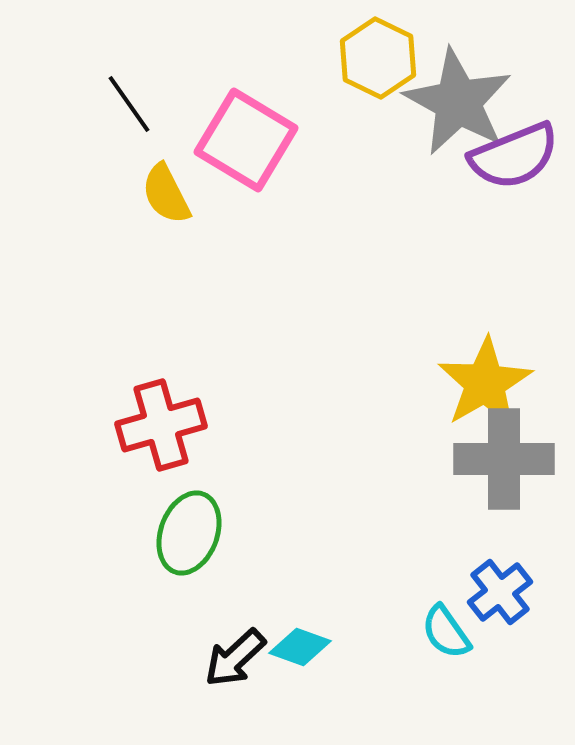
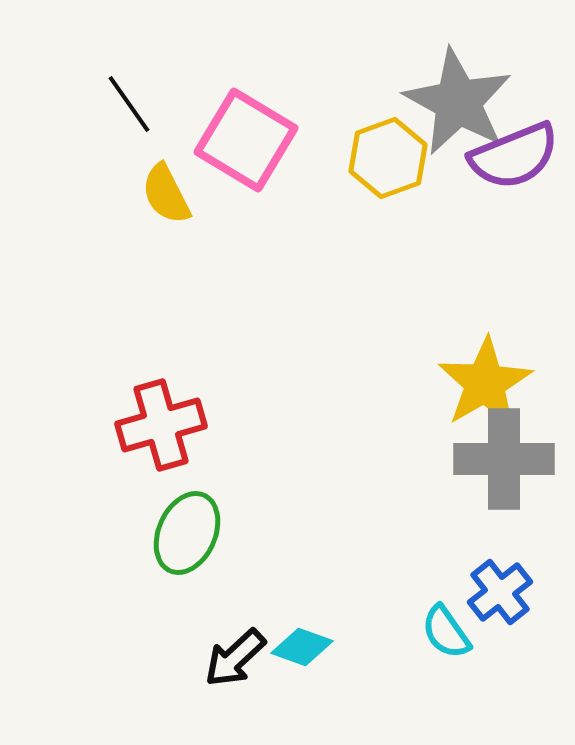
yellow hexagon: moved 10 px right, 100 px down; rotated 14 degrees clockwise
green ellipse: moved 2 px left; rotated 4 degrees clockwise
cyan diamond: moved 2 px right
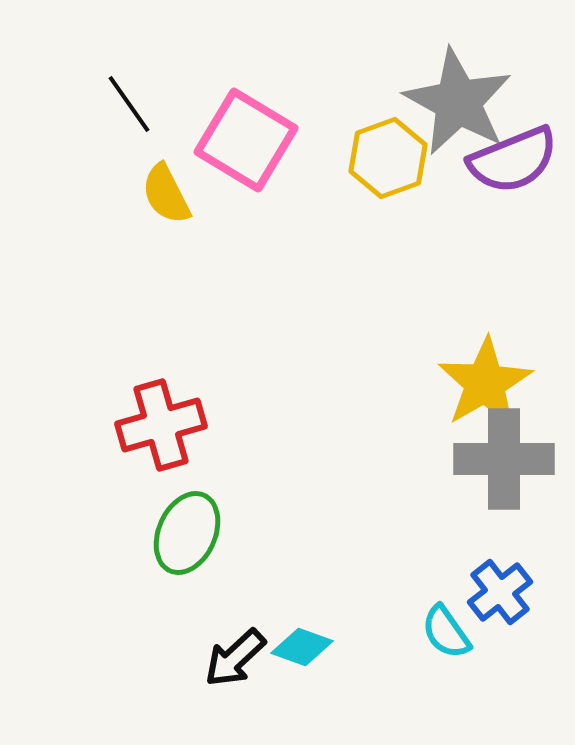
purple semicircle: moved 1 px left, 4 px down
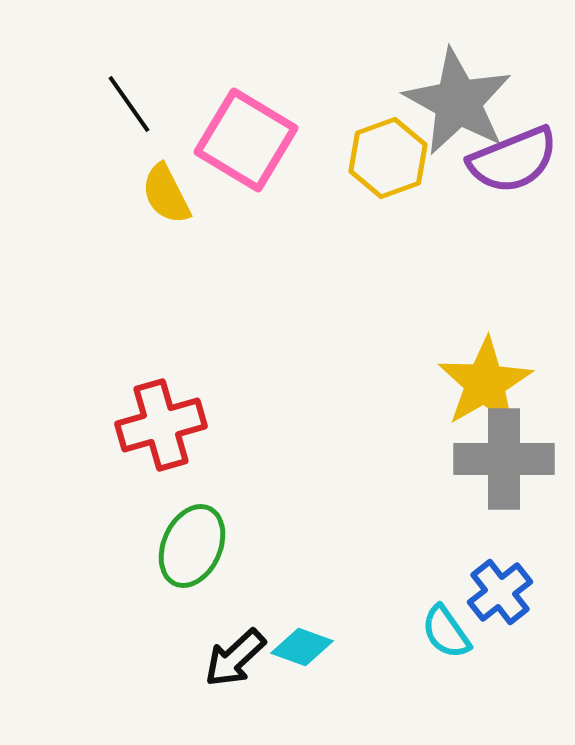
green ellipse: moved 5 px right, 13 px down
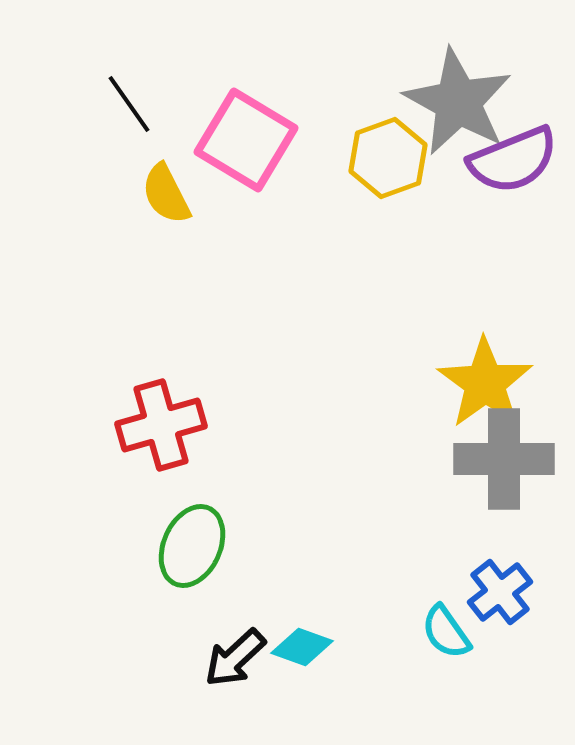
yellow star: rotated 6 degrees counterclockwise
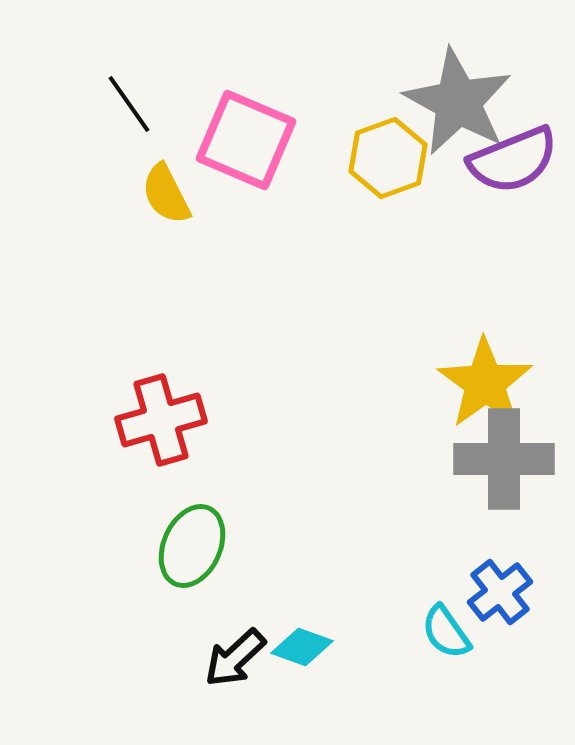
pink square: rotated 8 degrees counterclockwise
red cross: moved 5 px up
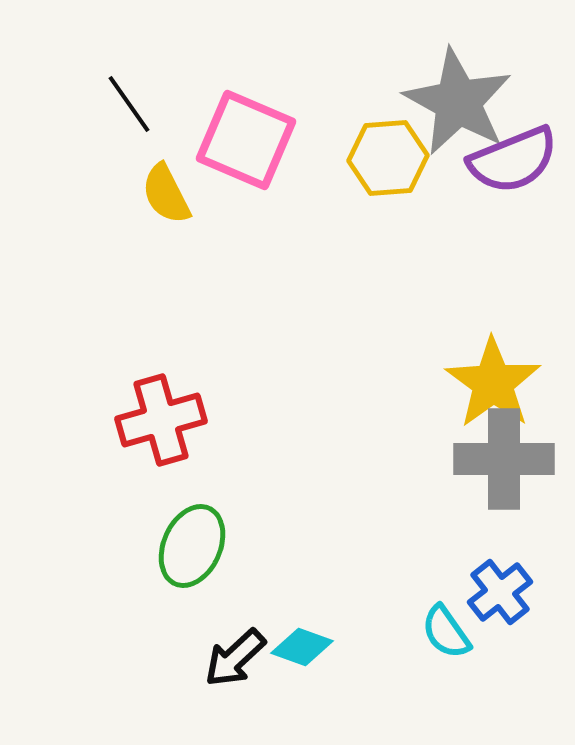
yellow hexagon: rotated 16 degrees clockwise
yellow star: moved 8 px right
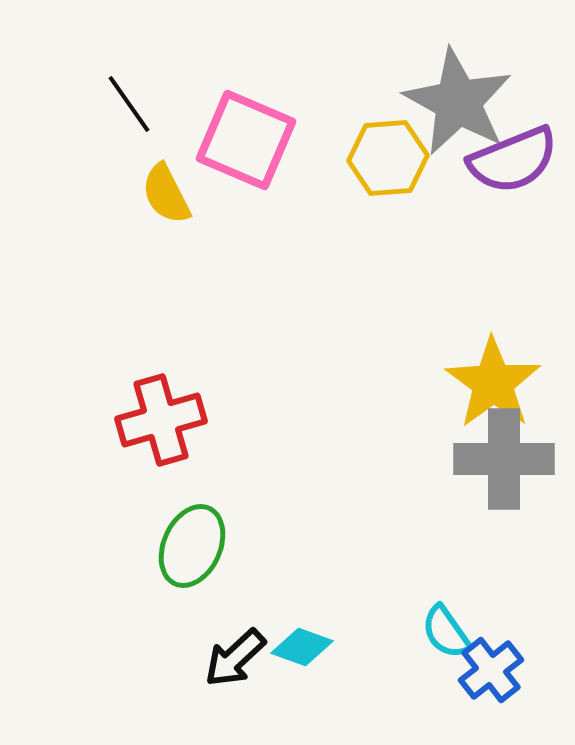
blue cross: moved 9 px left, 78 px down
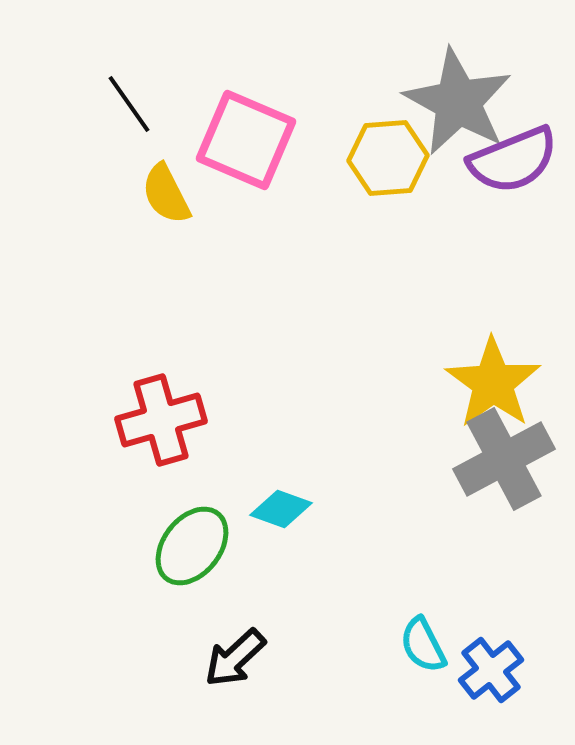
gray cross: rotated 28 degrees counterclockwise
green ellipse: rotated 14 degrees clockwise
cyan semicircle: moved 23 px left, 13 px down; rotated 8 degrees clockwise
cyan diamond: moved 21 px left, 138 px up
